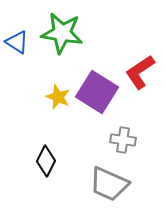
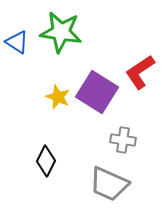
green star: moved 1 px left, 1 px up
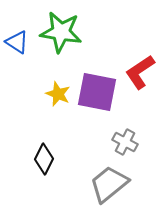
purple square: rotated 21 degrees counterclockwise
yellow star: moved 3 px up
gray cross: moved 2 px right, 2 px down; rotated 20 degrees clockwise
black diamond: moved 2 px left, 2 px up
gray trapezoid: rotated 117 degrees clockwise
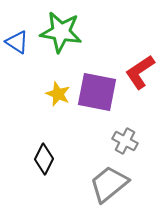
gray cross: moved 1 px up
